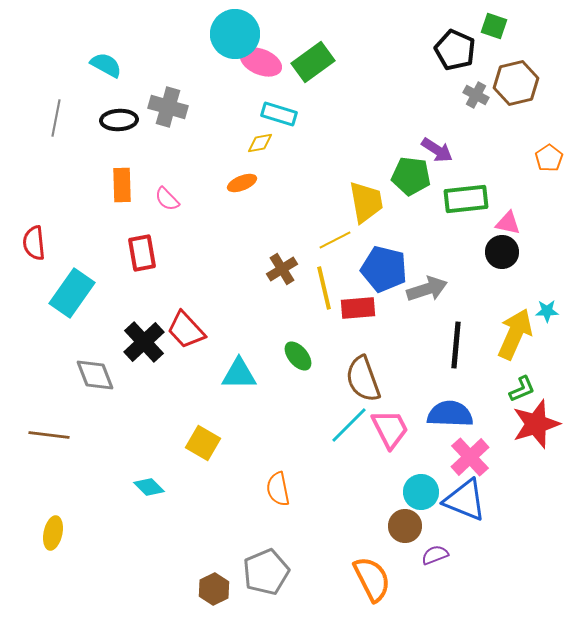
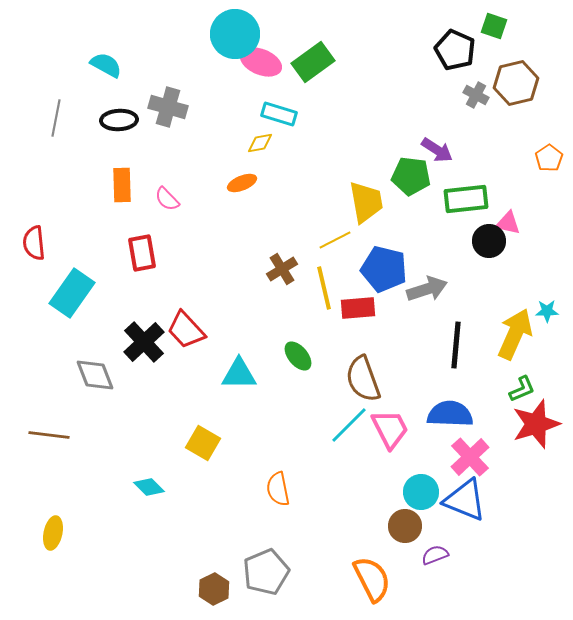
black circle at (502, 252): moved 13 px left, 11 px up
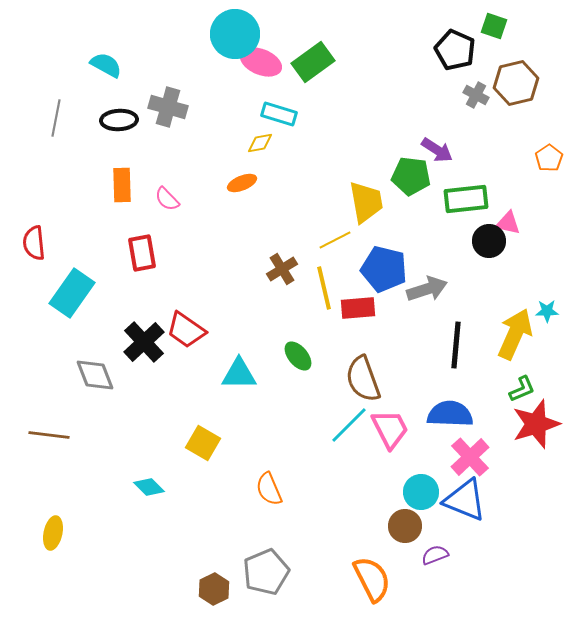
red trapezoid at (186, 330): rotated 12 degrees counterclockwise
orange semicircle at (278, 489): moved 9 px left; rotated 12 degrees counterclockwise
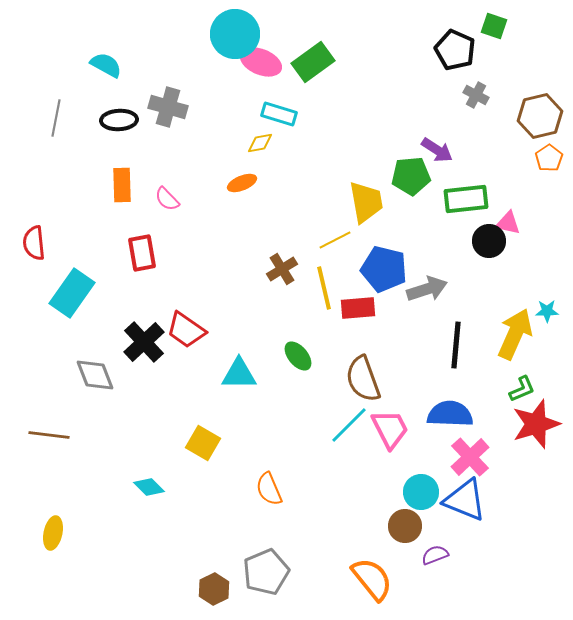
brown hexagon at (516, 83): moved 24 px right, 33 px down
green pentagon at (411, 176): rotated 12 degrees counterclockwise
orange semicircle at (372, 579): rotated 12 degrees counterclockwise
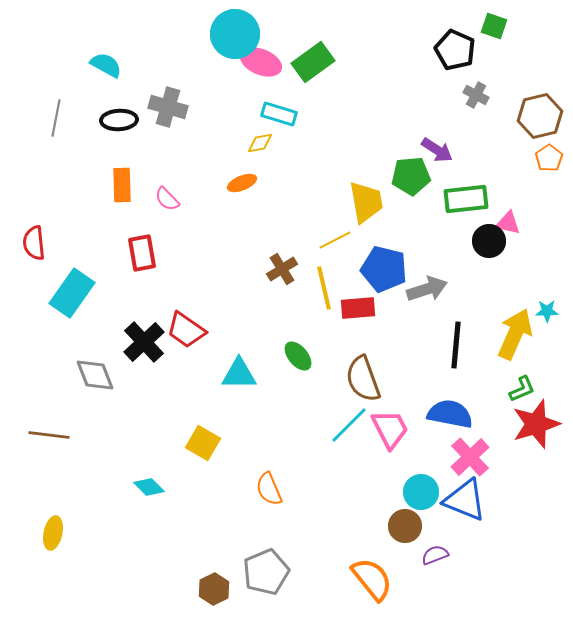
blue semicircle at (450, 414): rotated 9 degrees clockwise
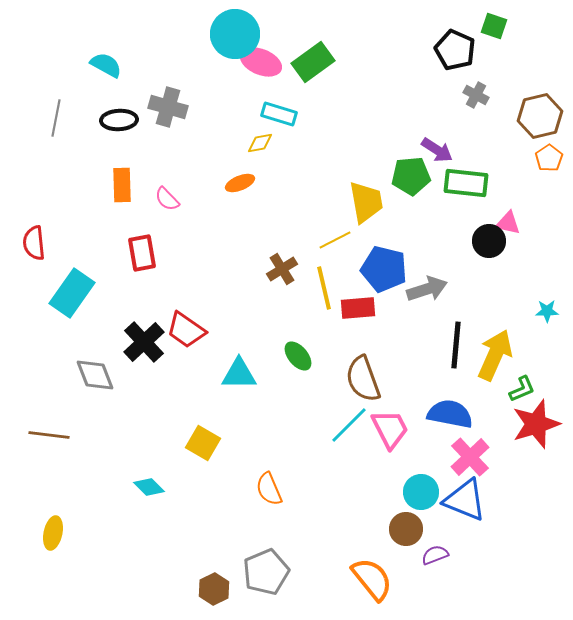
orange ellipse at (242, 183): moved 2 px left
green rectangle at (466, 199): moved 16 px up; rotated 12 degrees clockwise
yellow arrow at (515, 334): moved 20 px left, 21 px down
brown circle at (405, 526): moved 1 px right, 3 px down
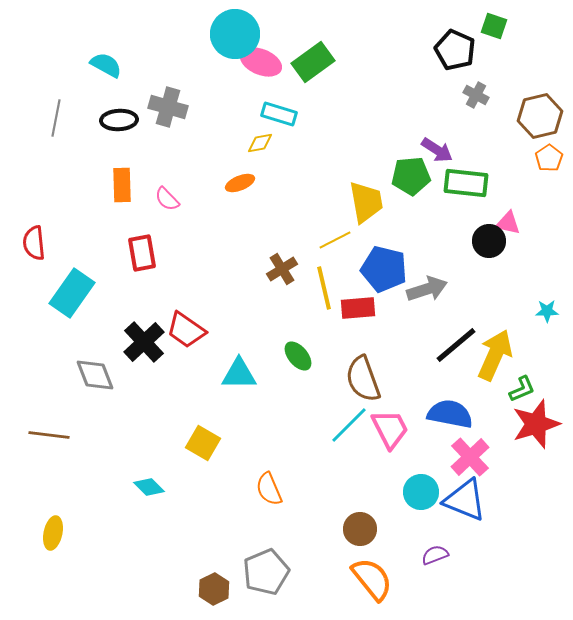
black line at (456, 345): rotated 45 degrees clockwise
brown circle at (406, 529): moved 46 px left
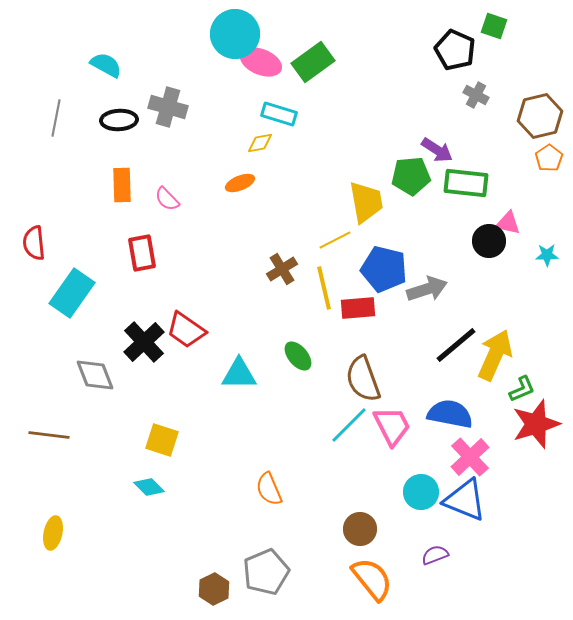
cyan star at (547, 311): moved 56 px up
pink trapezoid at (390, 429): moved 2 px right, 3 px up
yellow square at (203, 443): moved 41 px left, 3 px up; rotated 12 degrees counterclockwise
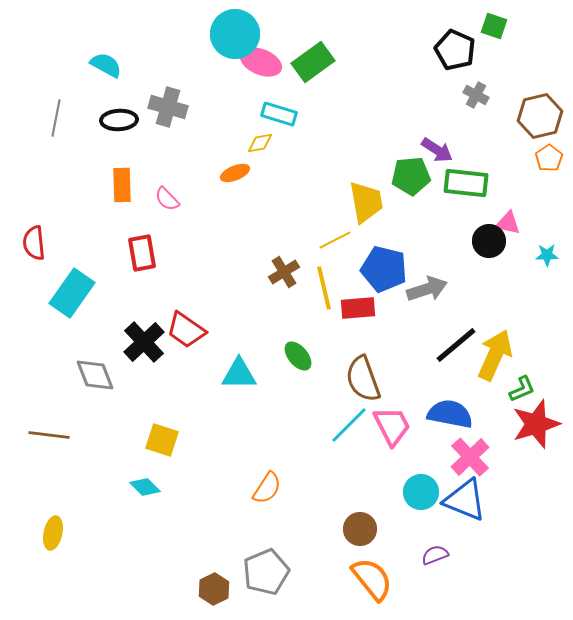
orange ellipse at (240, 183): moved 5 px left, 10 px up
brown cross at (282, 269): moved 2 px right, 3 px down
cyan diamond at (149, 487): moved 4 px left
orange semicircle at (269, 489): moved 2 px left, 1 px up; rotated 124 degrees counterclockwise
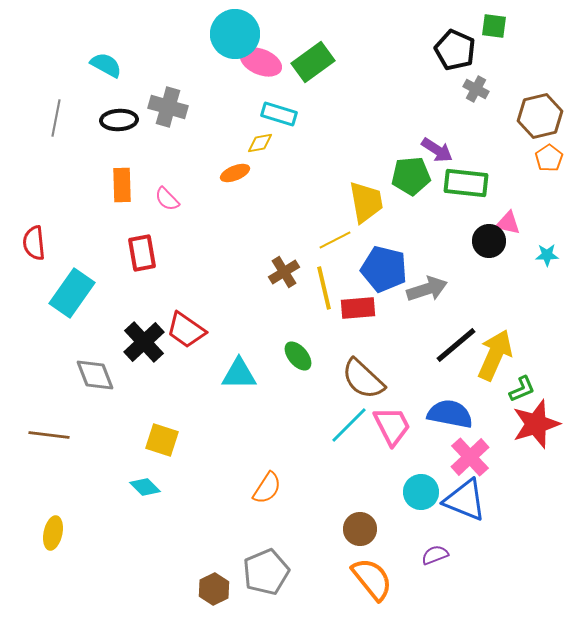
green square at (494, 26): rotated 12 degrees counterclockwise
gray cross at (476, 95): moved 6 px up
brown semicircle at (363, 379): rotated 27 degrees counterclockwise
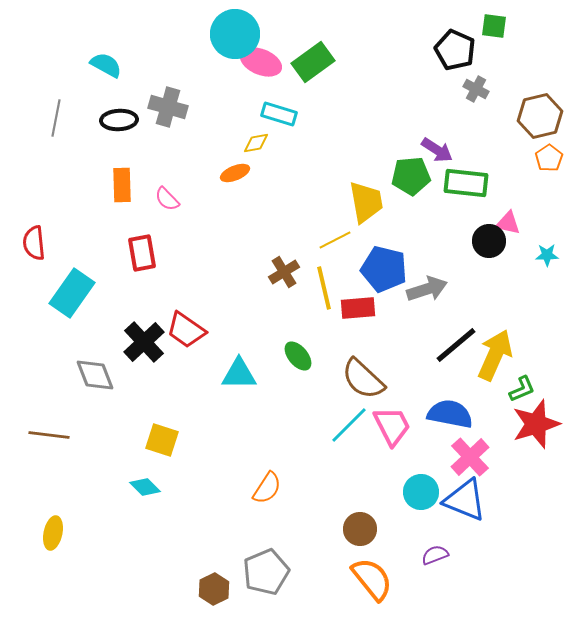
yellow diamond at (260, 143): moved 4 px left
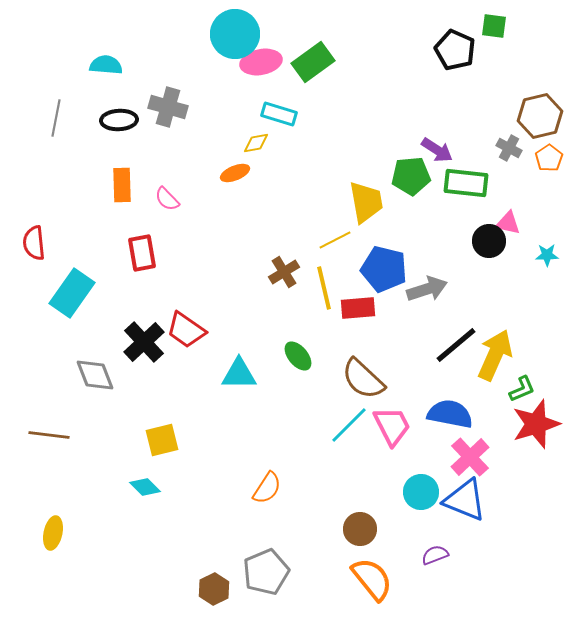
pink ellipse at (261, 62): rotated 33 degrees counterclockwise
cyan semicircle at (106, 65): rotated 24 degrees counterclockwise
gray cross at (476, 89): moved 33 px right, 59 px down
yellow square at (162, 440): rotated 32 degrees counterclockwise
